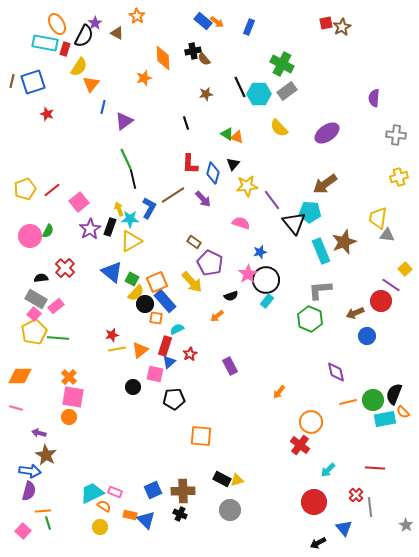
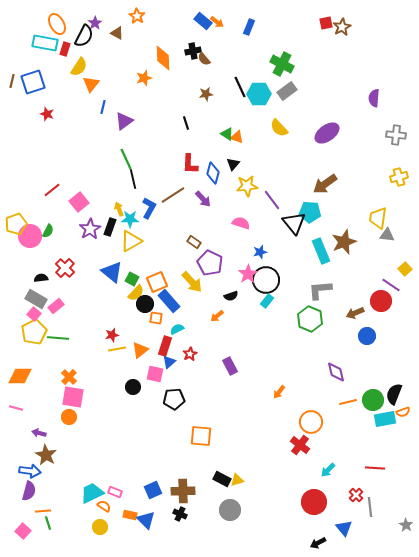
yellow pentagon at (25, 189): moved 9 px left, 35 px down
blue rectangle at (165, 301): moved 4 px right
orange semicircle at (403, 412): rotated 64 degrees counterclockwise
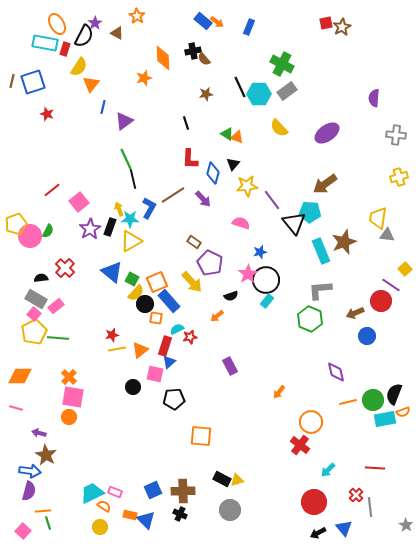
red L-shape at (190, 164): moved 5 px up
red star at (190, 354): moved 17 px up; rotated 16 degrees clockwise
black arrow at (318, 543): moved 10 px up
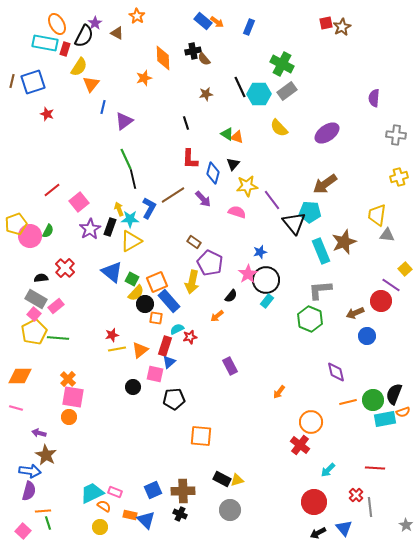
yellow trapezoid at (378, 218): moved 1 px left, 3 px up
pink semicircle at (241, 223): moved 4 px left, 11 px up
yellow arrow at (192, 282): rotated 55 degrees clockwise
black semicircle at (231, 296): rotated 32 degrees counterclockwise
orange cross at (69, 377): moved 1 px left, 2 px down
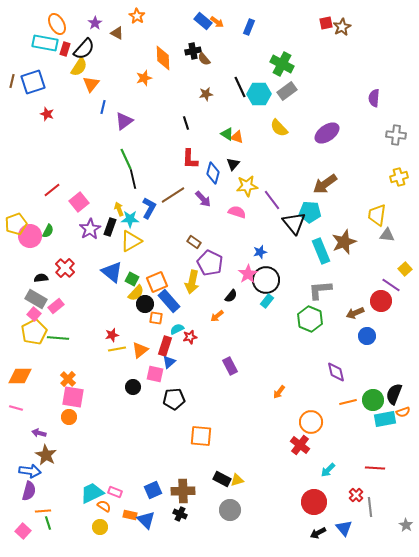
black semicircle at (84, 36): moved 13 px down; rotated 15 degrees clockwise
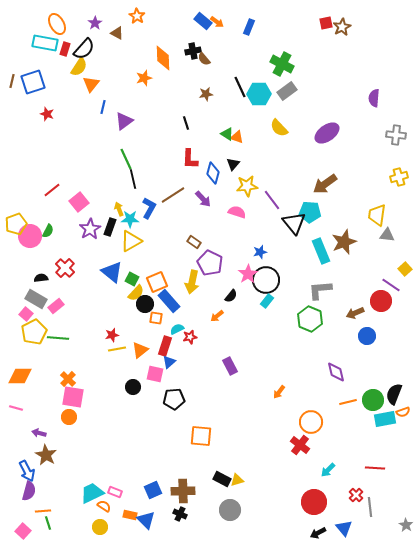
pink square at (34, 314): moved 8 px left
blue arrow at (30, 471): moved 3 px left; rotated 55 degrees clockwise
